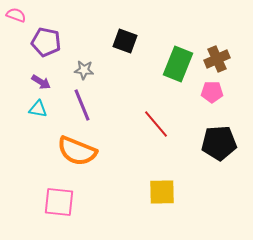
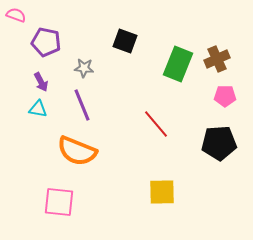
gray star: moved 2 px up
purple arrow: rotated 30 degrees clockwise
pink pentagon: moved 13 px right, 4 px down
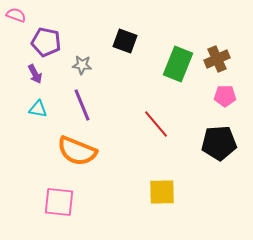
gray star: moved 2 px left, 3 px up
purple arrow: moved 6 px left, 8 px up
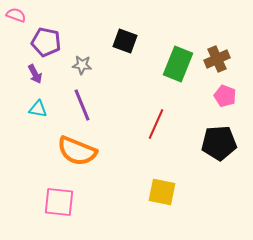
pink pentagon: rotated 20 degrees clockwise
red line: rotated 64 degrees clockwise
yellow square: rotated 12 degrees clockwise
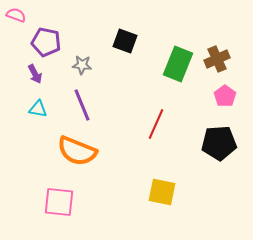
pink pentagon: rotated 15 degrees clockwise
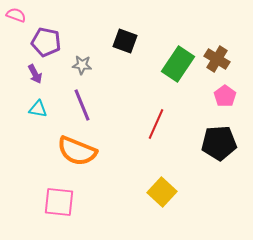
brown cross: rotated 35 degrees counterclockwise
green rectangle: rotated 12 degrees clockwise
yellow square: rotated 32 degrees clockwise
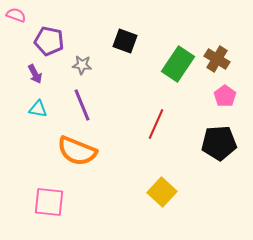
purple pentagon: moved 3 px right, 1 px up
pink square: moved 10 px left
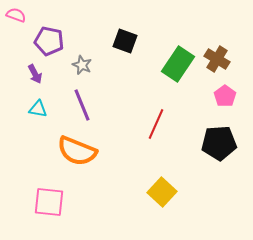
gray star: rotated 18 degrees clockwise
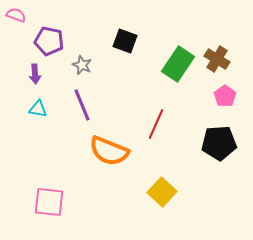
purple arrow: rotated 24 degrees clockwise
orange semicircle: moved 32 px right
